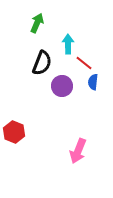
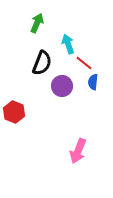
cyan arrow: rotated 18 degrees counterclockwise
red hexagon: moved 20 px up
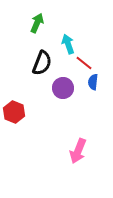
purple circle: moved 1 px right, 2 px down
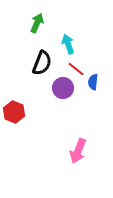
red line: moved 8 px left, 6 px down
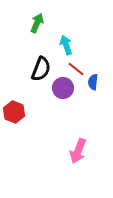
cyan arrow: moved 2 px left, 1 px down
black semicircle: moved 1 px left, 6 px down
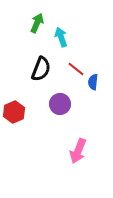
cyan arrow: moved 5 px left, 8 px up
purple circle: moved 3 px left, 16 px down
red hexagon: rotated 15 degrees clockwise
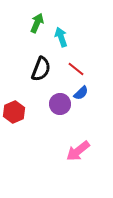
blue semicircle: moved 12 px left, 11 px down; rotated 140 degrees counterclockwise
pink arrow: rotated 30 degrees clockwise
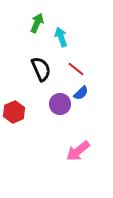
black semicircle: rotated 45 degrees counterclockwise
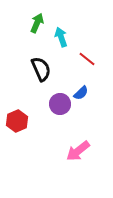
red line: moved 11 px right, 10 px up
red hexagon: moved 3 px right, 9 px down
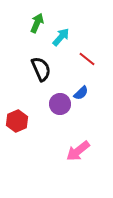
cyan arrow: rotated 60 degrees clockwise
